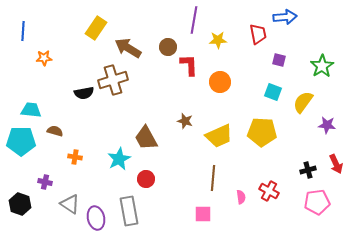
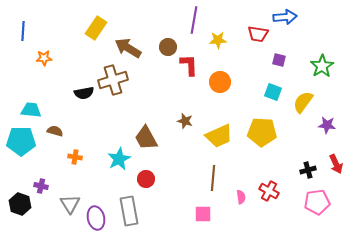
red trapezoid: rotated 110 degrees clockwise
purple cross: moved 4 px left, 4 px down
gray triangle: rotated 25 degrees clockwise
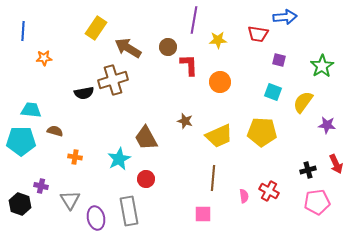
pink semicircle: moved 3 px right, 1 px up
gray triangle: moved 4 px up
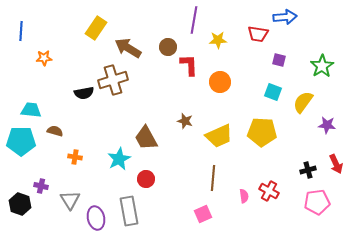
blue line: moved 2 px left
pink square: rotated 24 degrees counterclockwise
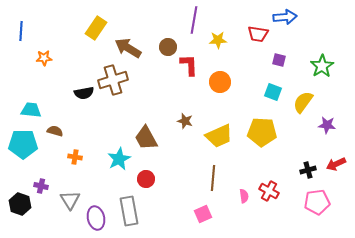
cyan pentagon: moved 2 px right, 3 px down
red arrow: rotated 90 degrees clockwise
